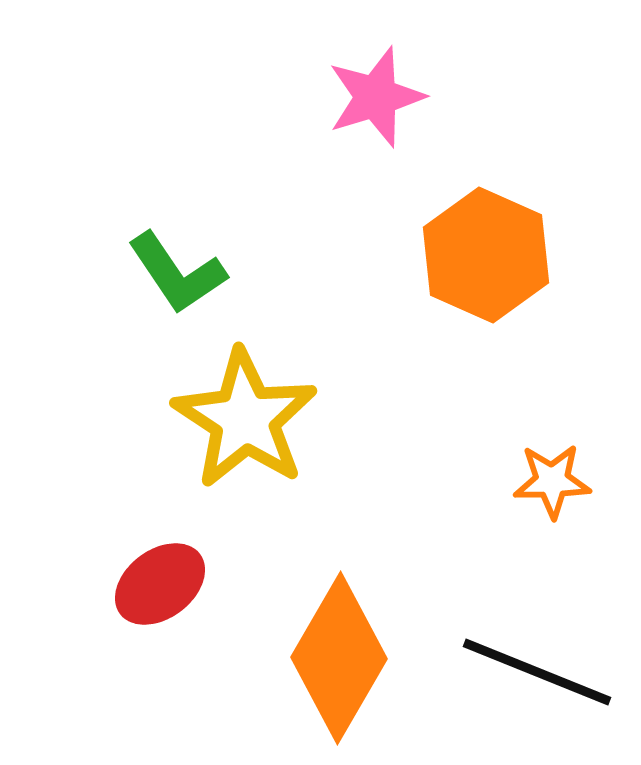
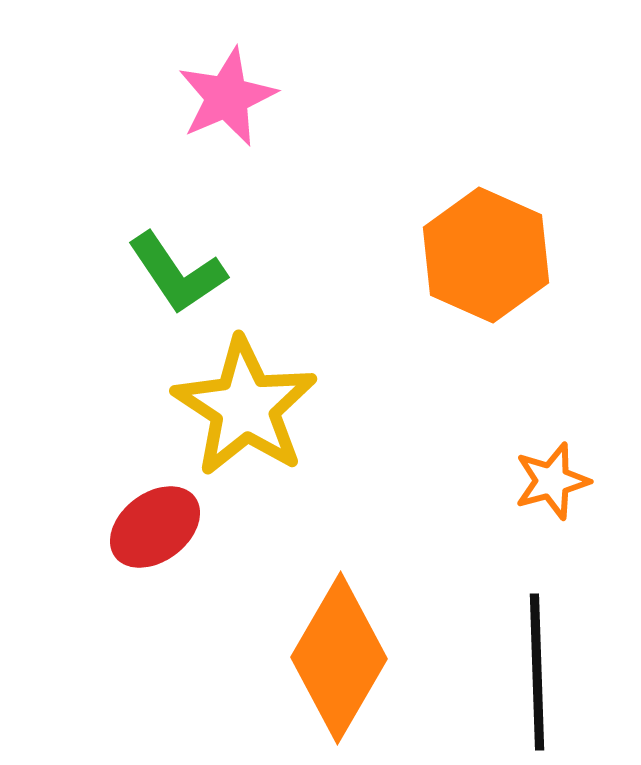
pink star: moved 149 px left; rotated 6 degrees counterclockwise
yellow star: moved 12 px up
orange star: rotated 14 degrees counterclockwise
red ellipse: moved 5 px left, 57 px up
black line: rotated 66 degrees clockwise
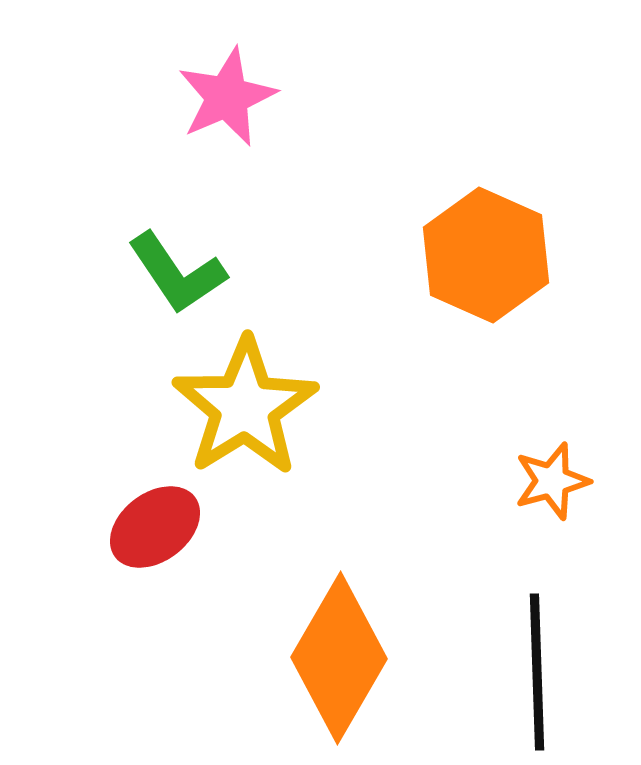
yellow star: rotated 7 degrees clockwise
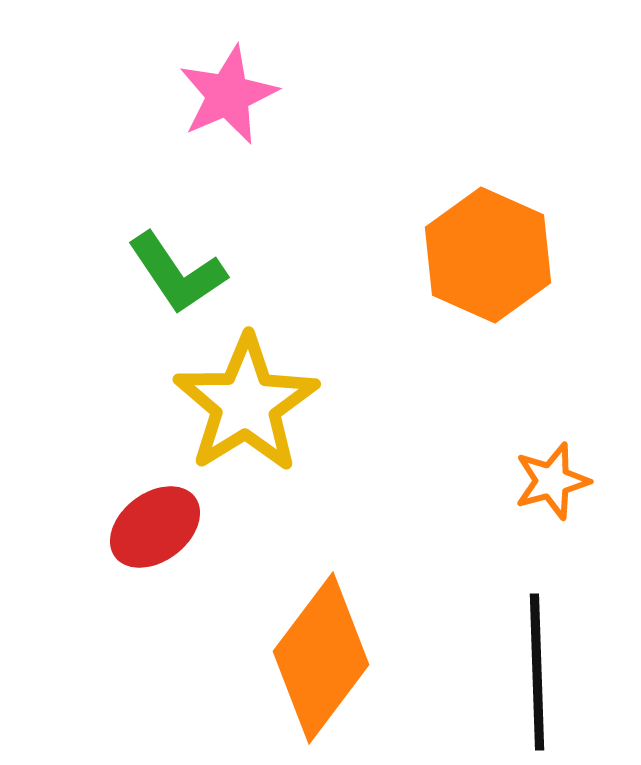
pink star: moved 1 px right, 2 px up
orange hexagon: moved 2 px right
yellow star: moved 1 px right, 3 px up
orange diamond: moved 18 px left; rotated 7 degrees clockwise
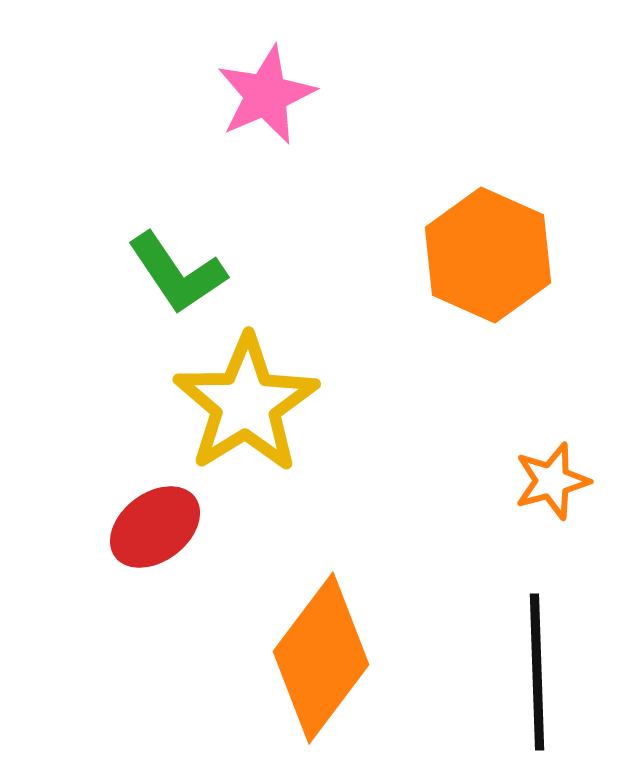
pink star: moved 38 px right
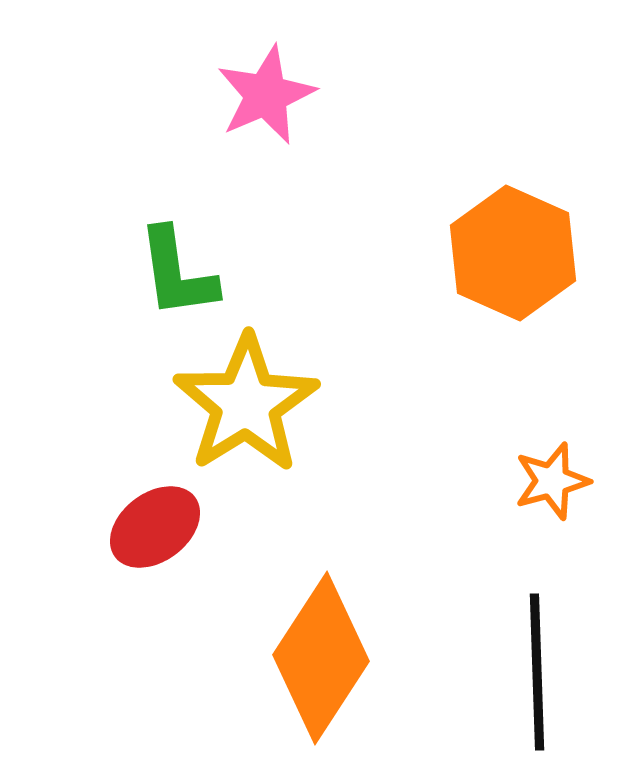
orange hexagon: moved 25 px right, 2 px up
green L-shape: rotated 26 degrees clockwise
orange diamond: rotated 4 degrees counterclockwise
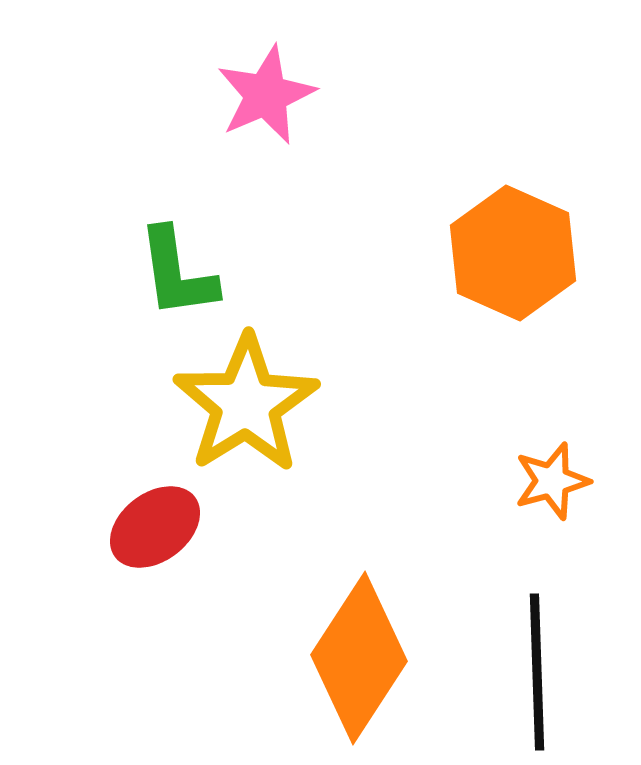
orange diamond: moved 38 px right
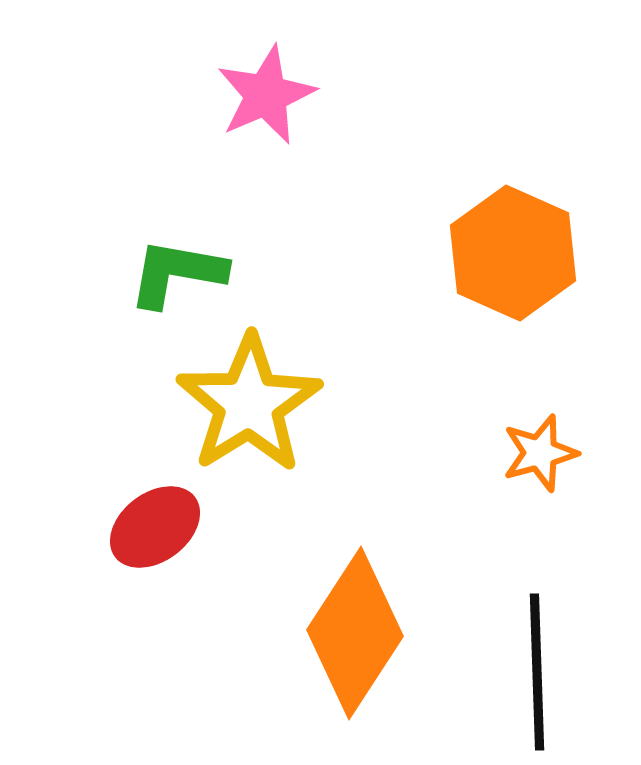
green L-shape: rotated 108 degrees clockwise
yellow star: moved 3 px right
orange star: moved 12 px left, 28 px up
orange diamond: moved 4 px left, 25 px up
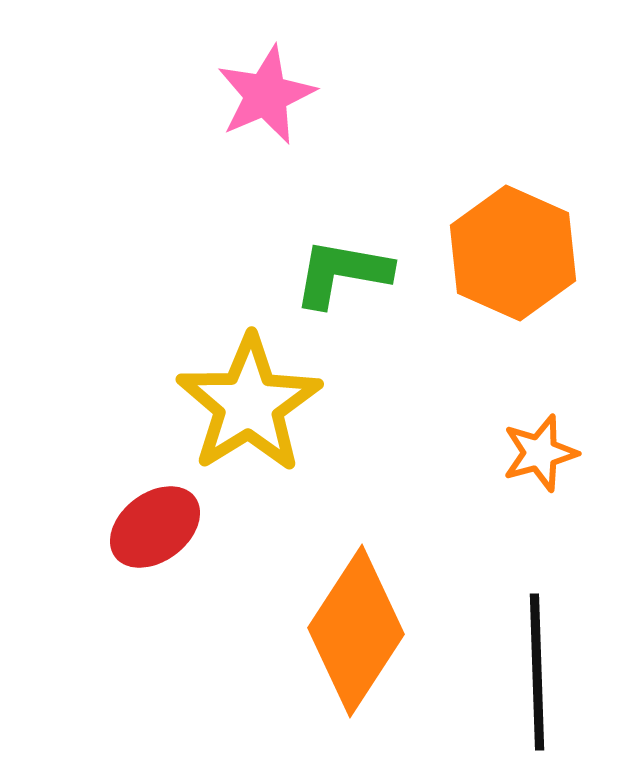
green L-shape: moved 165 px right
orange diamond: moved 1 px right, 2 px up
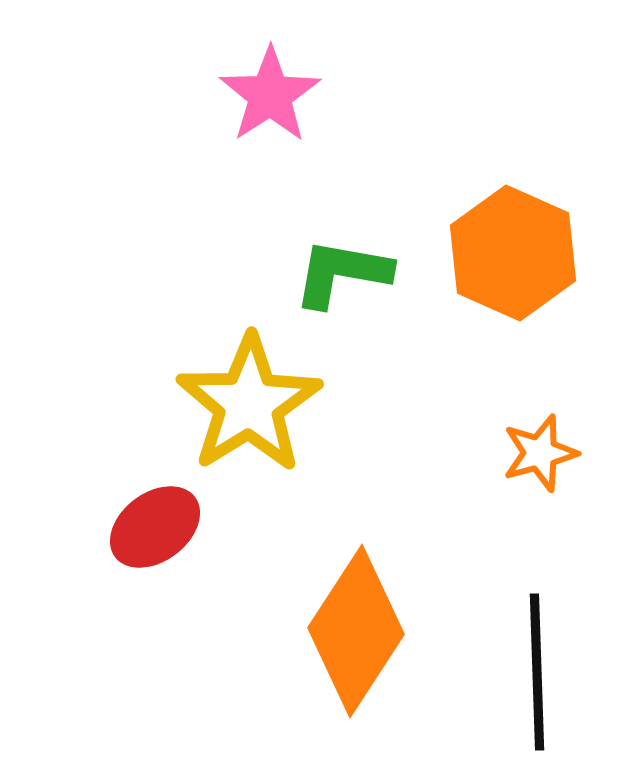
pink star: moved 4 px right; rotated 10 degrees counterclockwise
